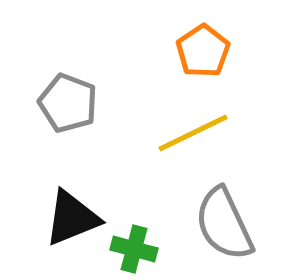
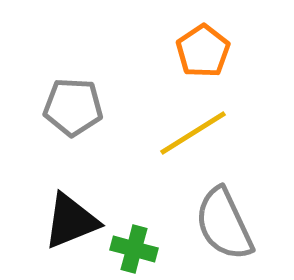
gray pentagon: moved 5 px right, 4 px down; rotated 18 degrees counterclockwise
yellow line: rotated 6 degrees counterclockwise
black triangle: moved 1 px left, 3 px down
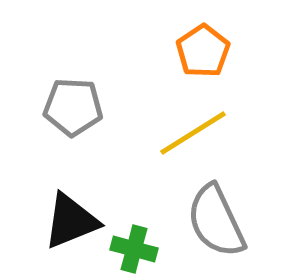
gray semicircle: moved 8 px left, 3 px up
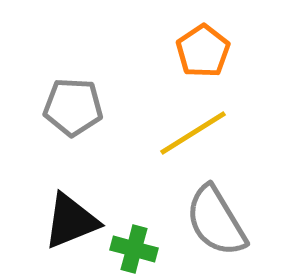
gray semicircle: rotated 6 degrees counterclockwise
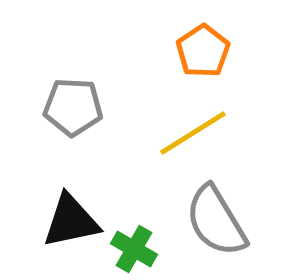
black triangle: rotated 10 degrees clockwise
green cross: rotated 15 degrees clockwise
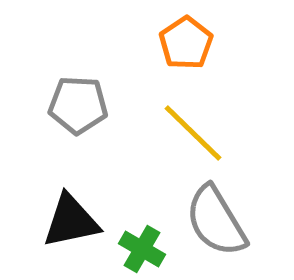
orange pentagon: moved 17 px left, 8 px up
gray pentagon: moved 5 px right, 2 px up
yellow line: rotated 76 degrees clockwise
green cross: moved 8 px right
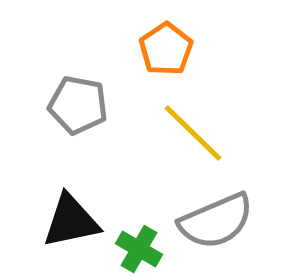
orange pentagon: moved 20 px left, 6 px down
gray pentagon: rotated 8 degrees clockwise
gray semicircle: rotated 82 degrees counterclockwise
green cross: moved 3 px left
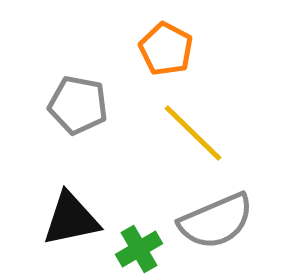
orange pentagon: rotated 10 degrees counterclockwise
black triangle: moved 2 px up
green cross: rotated 30 degrees clockwise
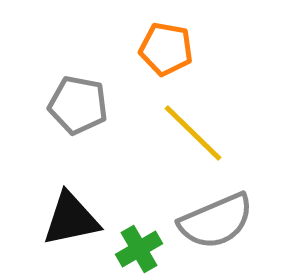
orange pentagon: rotated 18 degrees counterclockwise
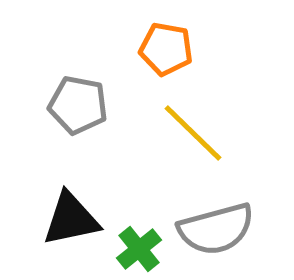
gray semicircle: moved 8 px down; rotated 8 degrees clockwise
green cross: rotated 9 degrees counterclockwise
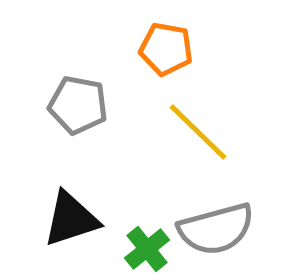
yellow line: moved 5 px right, 1 px up
black triangle: rotated 6 degrees counterclockwise
green cross: moved 8 px right
